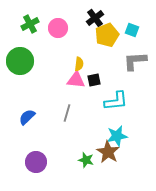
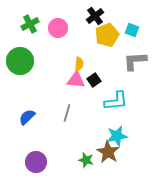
black cross: moved 2 px up
black square: rotated 24 degrees counterclockwise
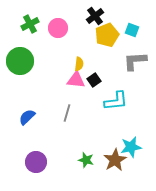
cyan star: moved 14 px right, 11 px down
brown star: moved 7 px right, 8 px down; rotated 10 degrees clockwise
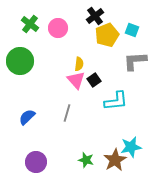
green cross: rotated 24 degrees counterclockwise
pink triangle: rotated 42 degrees clockwise
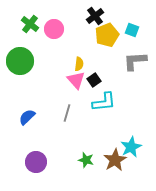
pink circle: moved 4 px left, 1 px down
cyan L-shape: moved 12 px left, 1 px down
cyan star: rotated 15 degrees counterclockwise
